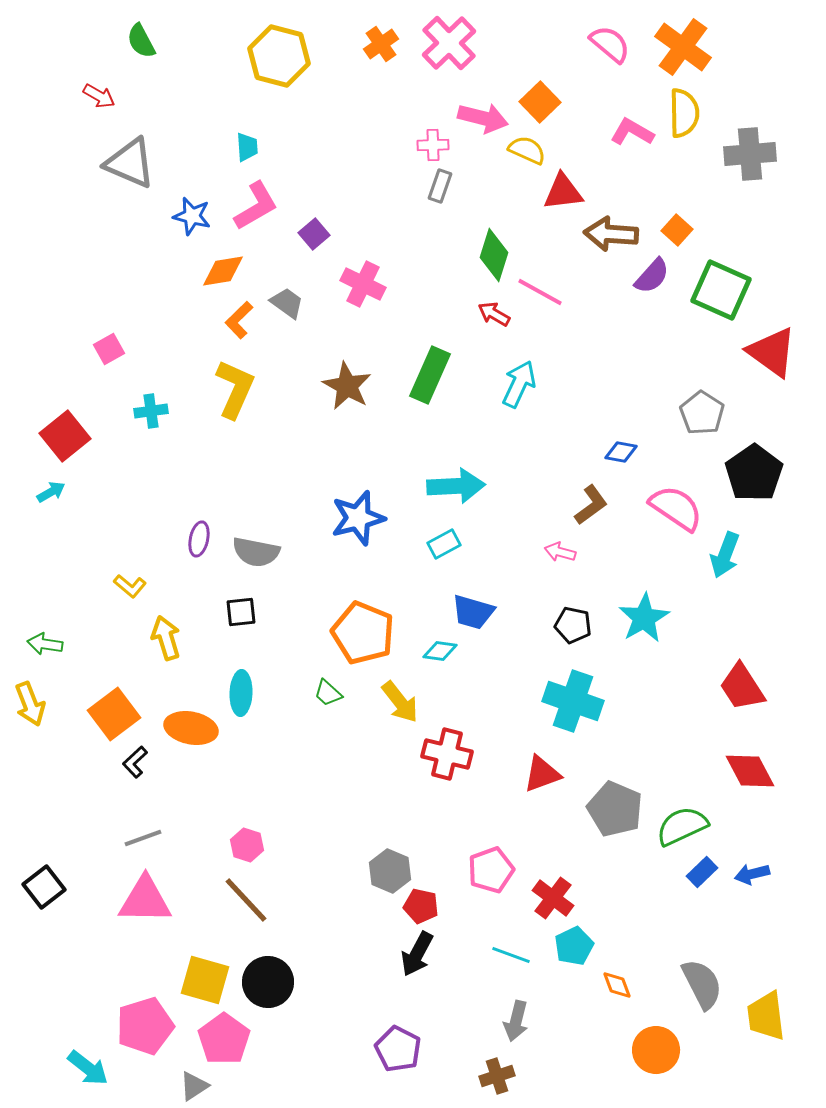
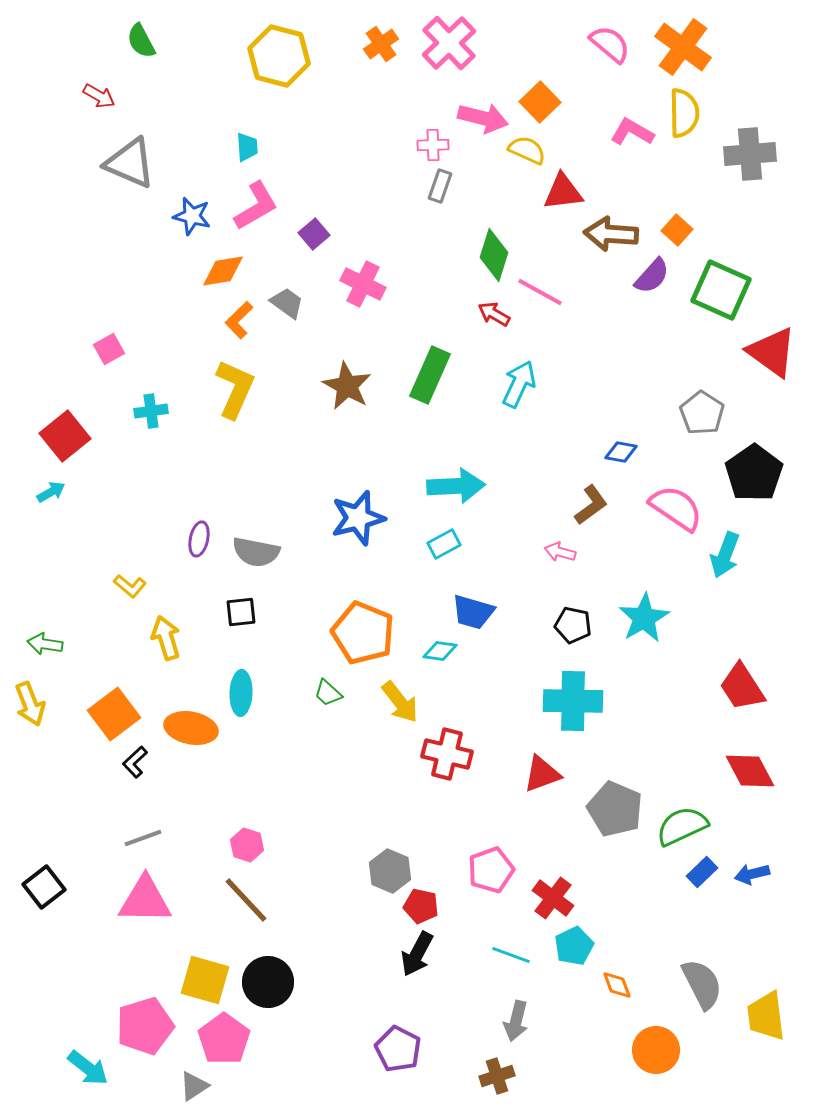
cyan cross at (573, 701): rotated 18 degrees counterclockwise
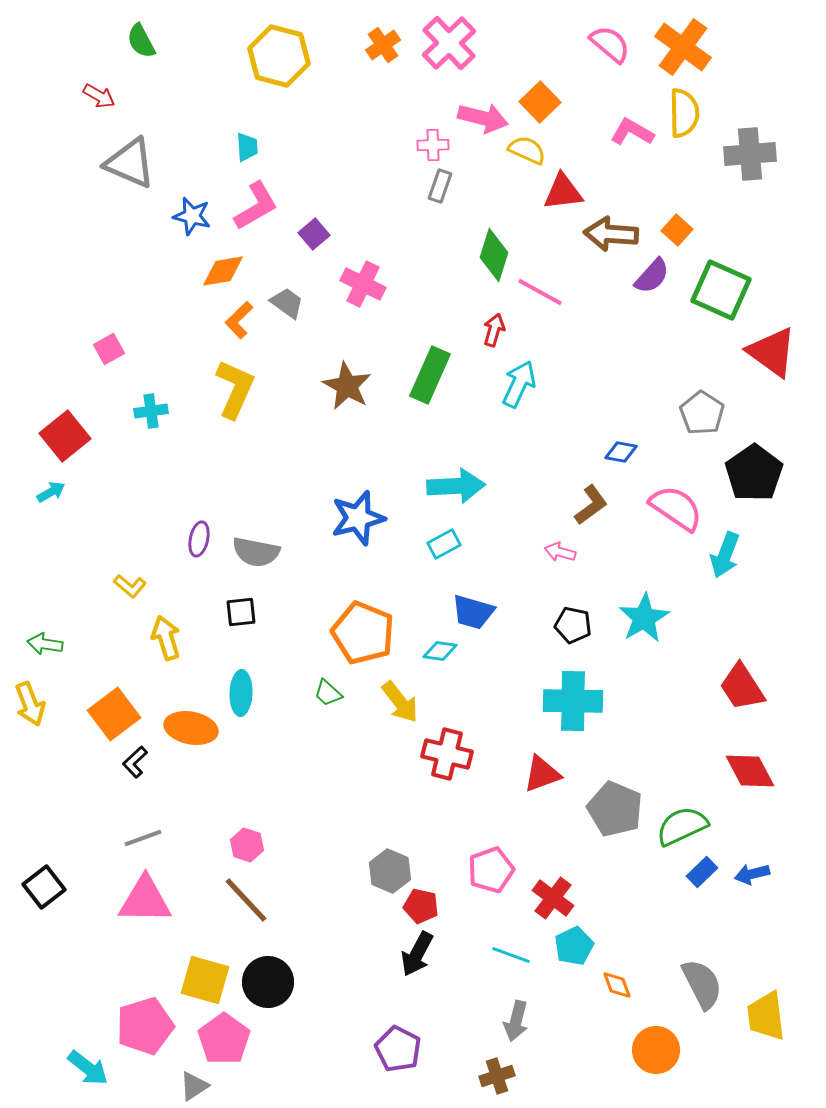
orange cross at (381, 44): moved 2 px right, 1 px down
red arrow at (494, 314): moved 16 px down; rotated 76 degrees clockwise
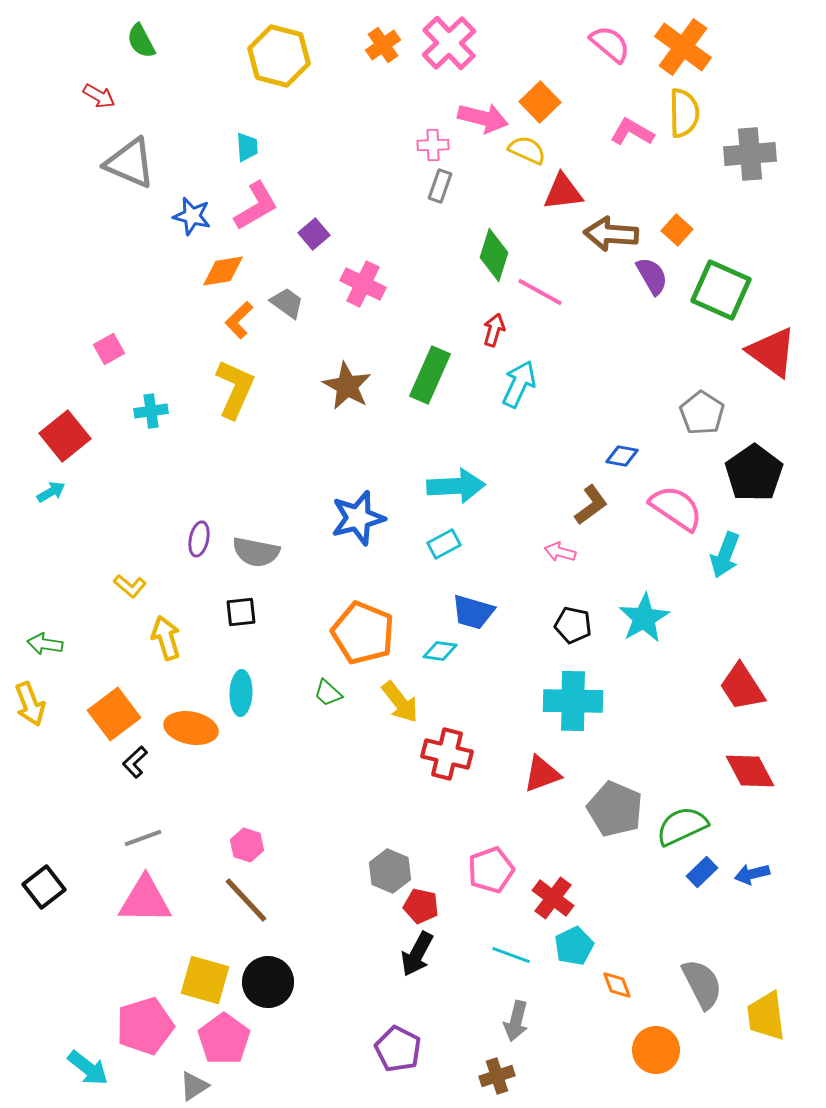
purple semicircle at (652, 276): rotated 72 degrees counterclockwise
blue diamond at (621, 452): moved 1 px right, 4 px down
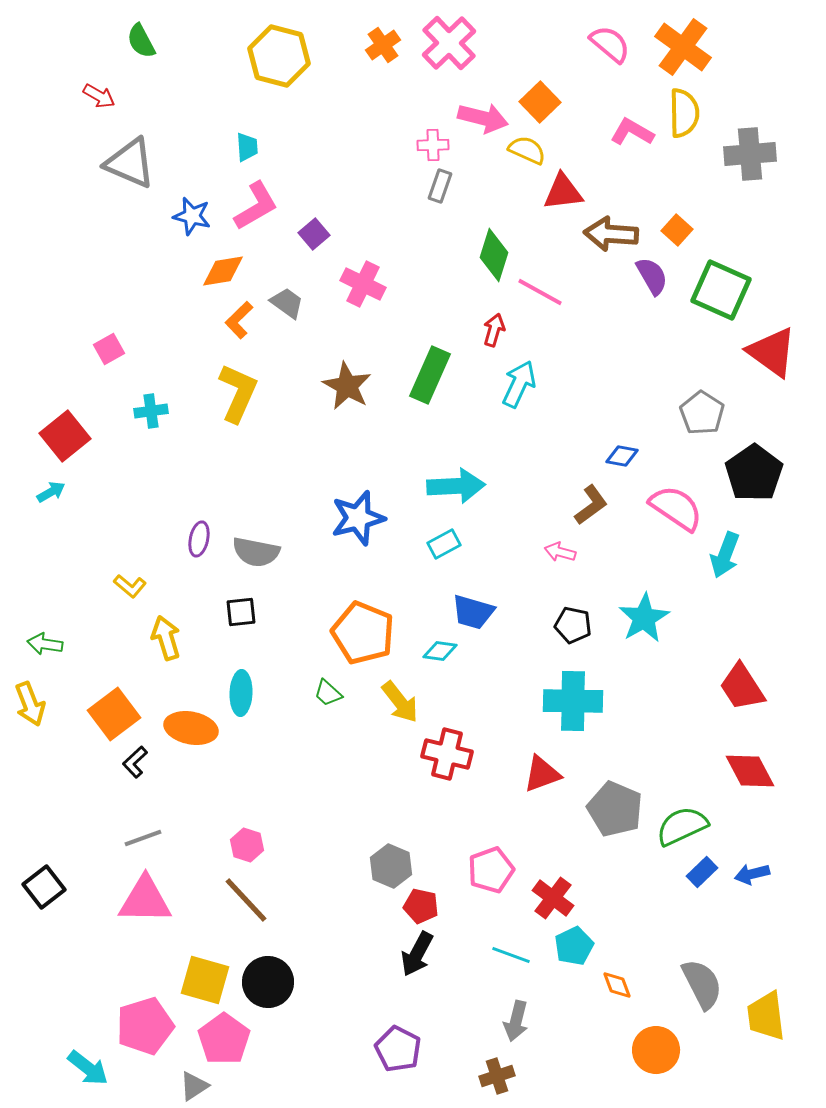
yellow L-shape at (235, 389): moved 3 px right, 4 px down
gray hexagon at (390, 871): moved 1 px right, 5 px up
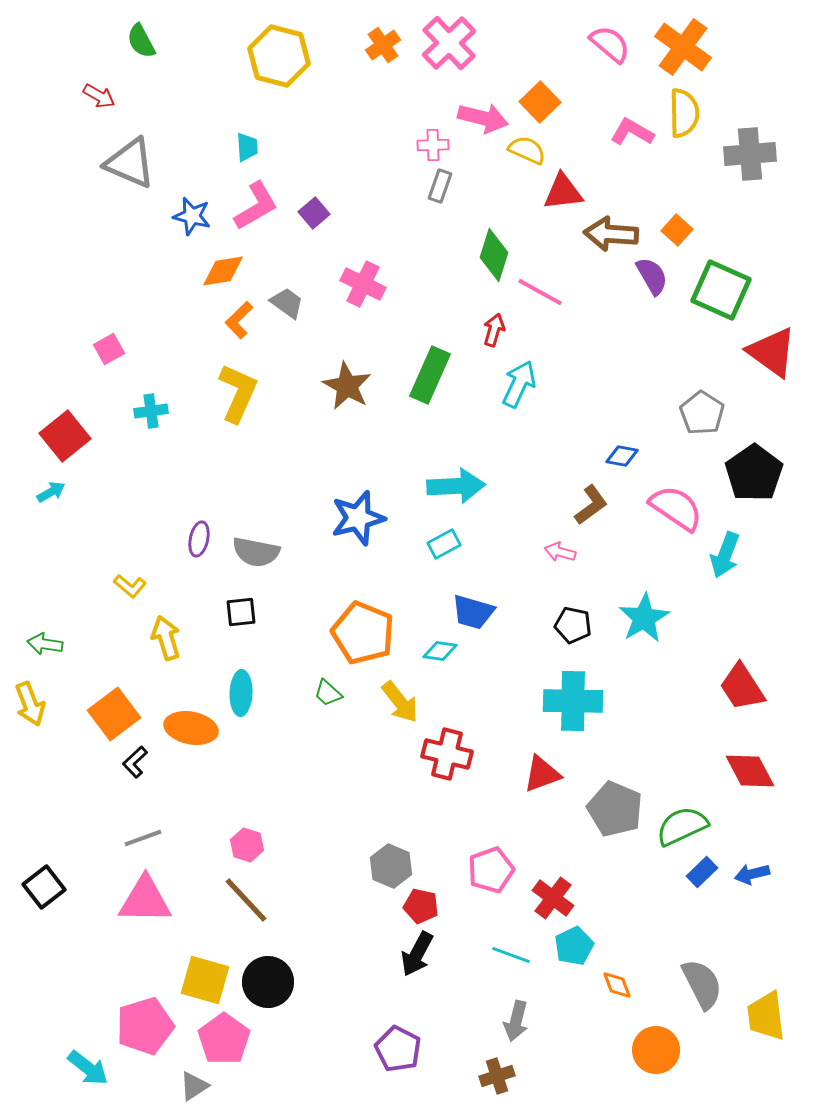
purple square at (314, 234): moved 21 px up
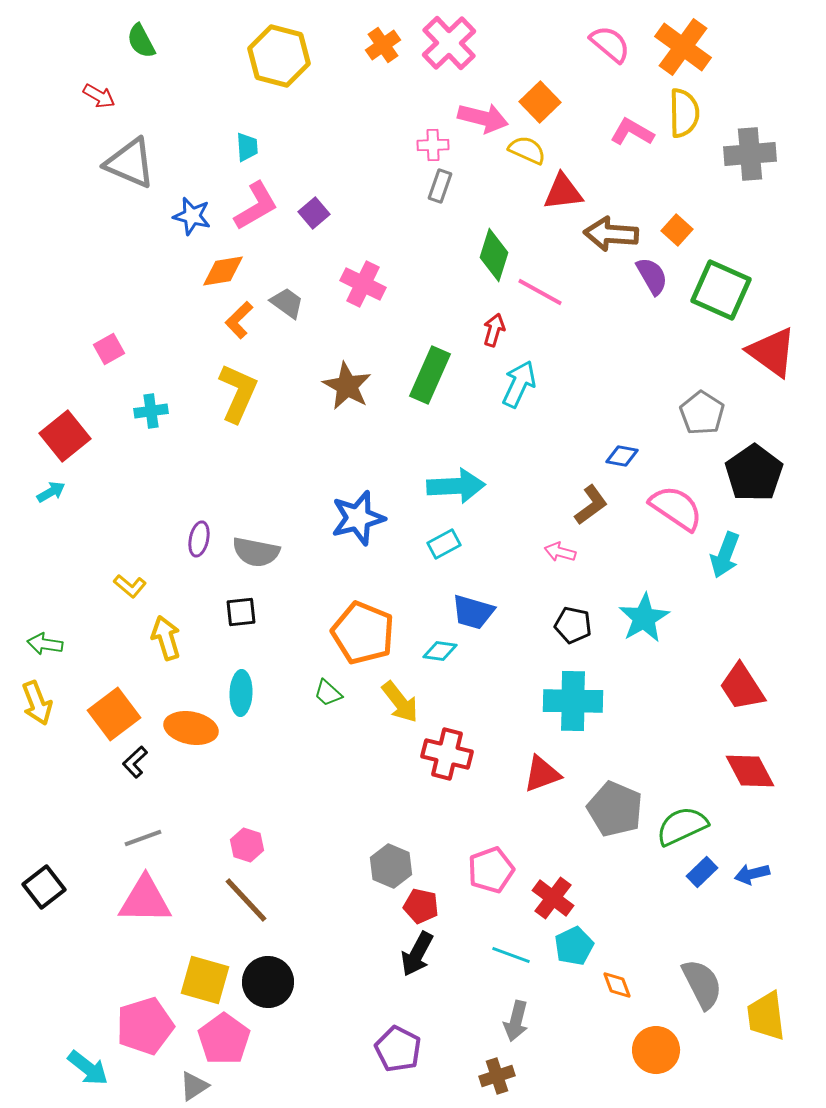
yellow arrow at (30, 704): moved 7 px right, 1 px up
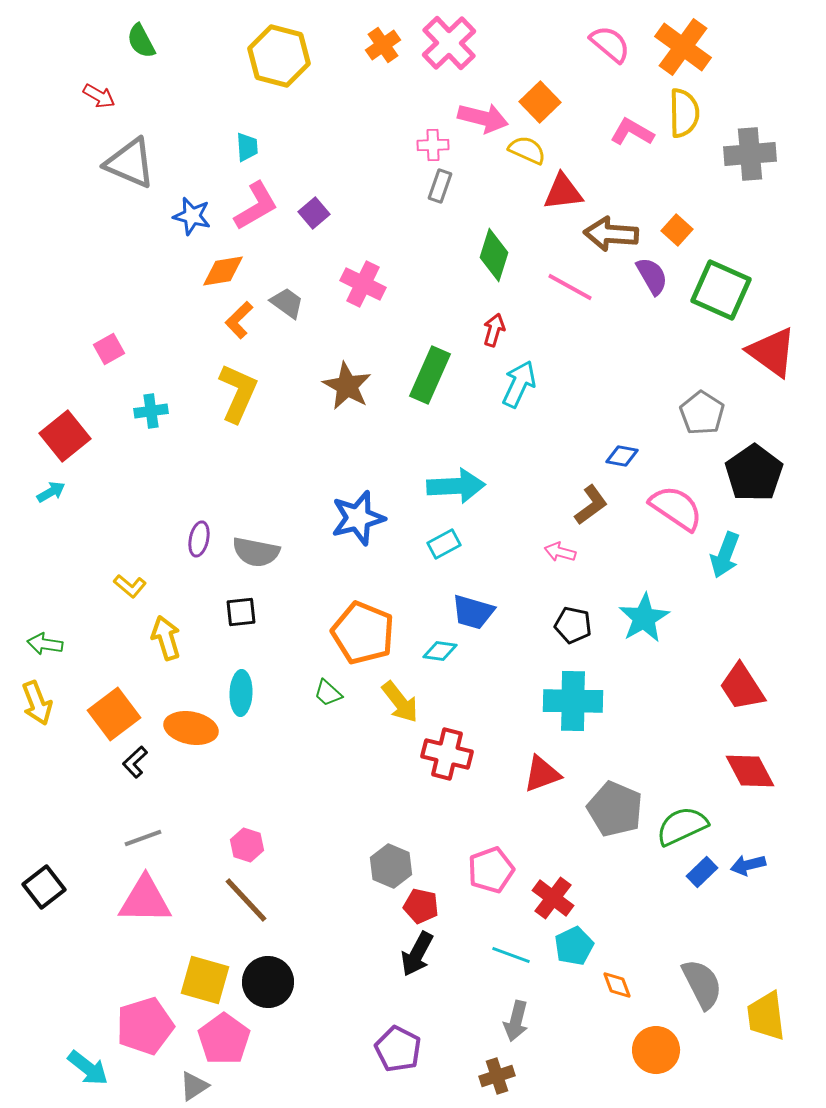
pink line at (540, 292): moved 30 px right, 5 px up
blue arrow at (752, 874): moved 4 px left, 9 px up
